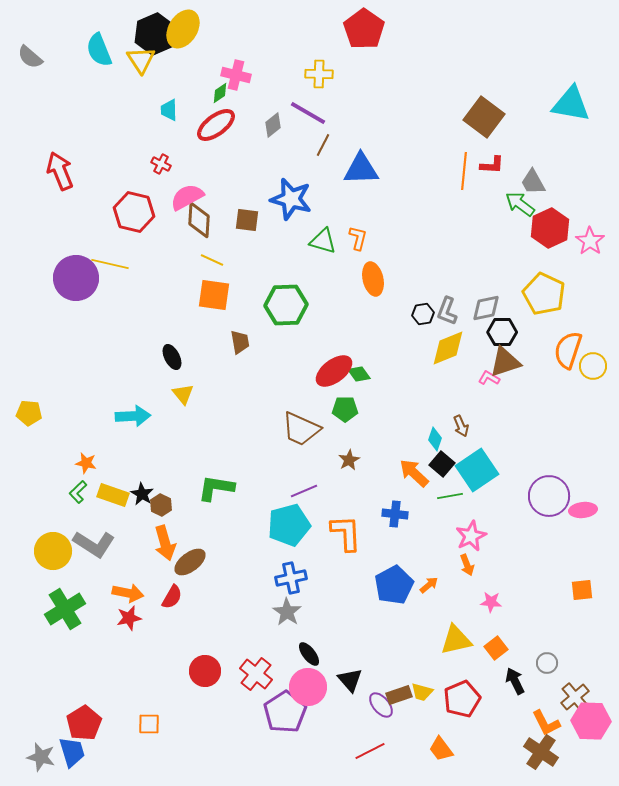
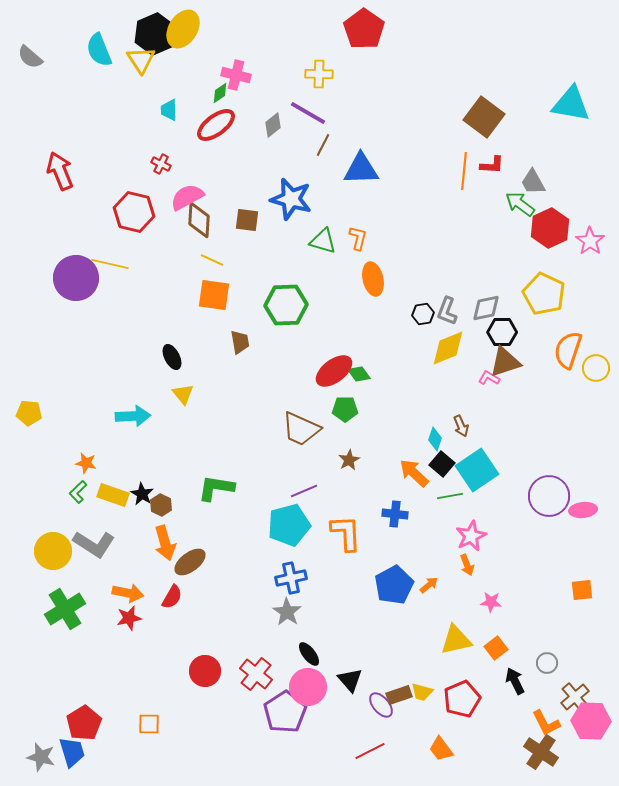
yellow circle at (593, 366): moved 3 px right, 2 px down
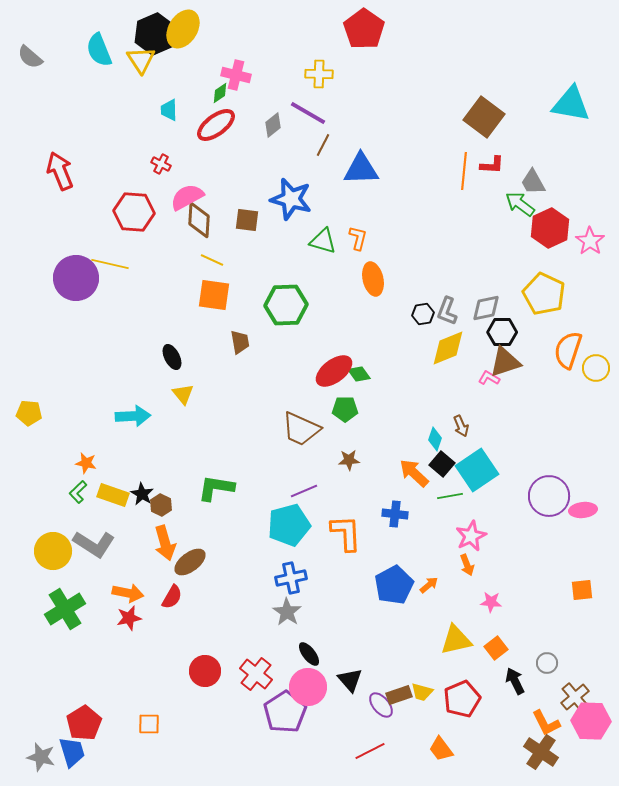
red hexagon at (134, 212): rotated 9 degrees counterclockwise
brown star at (349, 460): rotated 25 degrees clockwise
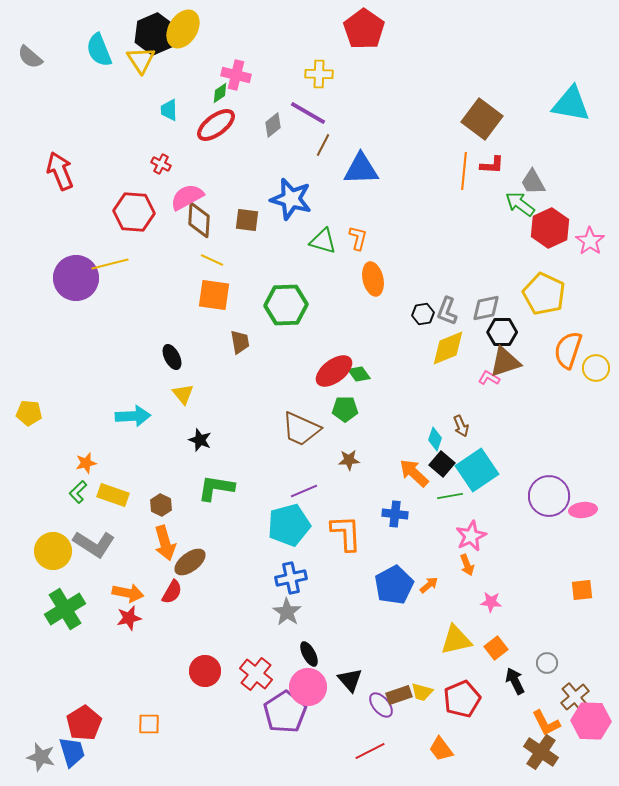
brown square at (484, 117): moved 2 px left, 2 px down
yellow line at (110, 264): rotated 27 degrees counterclockwise
orange star at (86, 463): rotated 25 degrees counterclockwise
black star at (142, 494): moved 58 px right, 54 px up; rotated 10 degrees counterclockwise
red semicircle at (172, 597): moved 5 px up
black ellipse at (309, 654): rotated 10 degrees clockwise
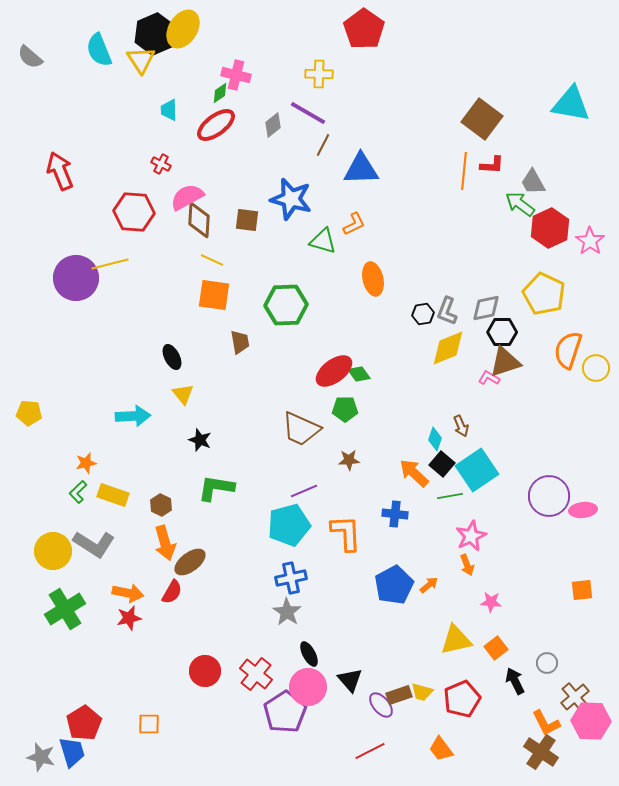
orange L-shape at (358, 238): moved 4 px left, 14 px up; rotated 50 degrees clockwise
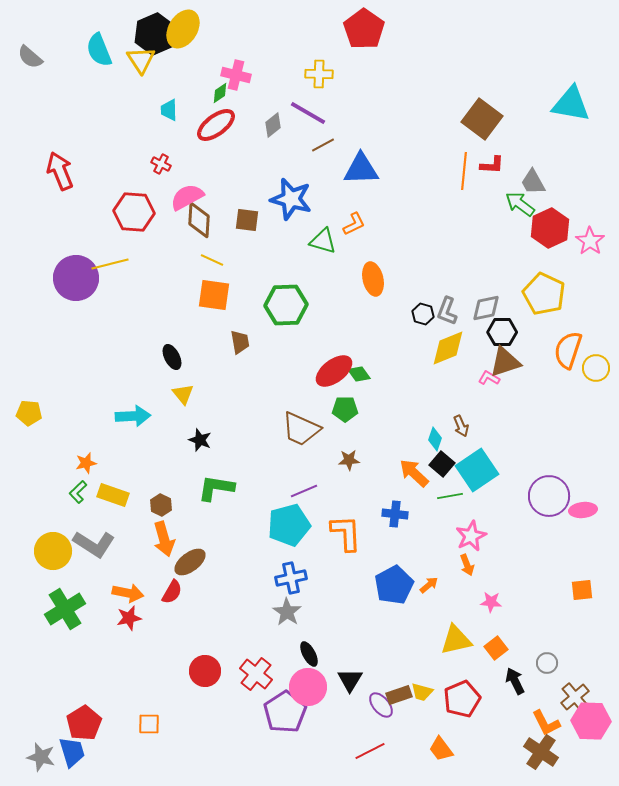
brown line at (323, 145): rotated 35 degrees clockwise
black hexagon at (423, 314): rotated 25 degrees clockwise
orange arrow at (165, 543): moved 1 px left, 4 px up
black triangle at (350, 680): rotated 12 degrees clockwise
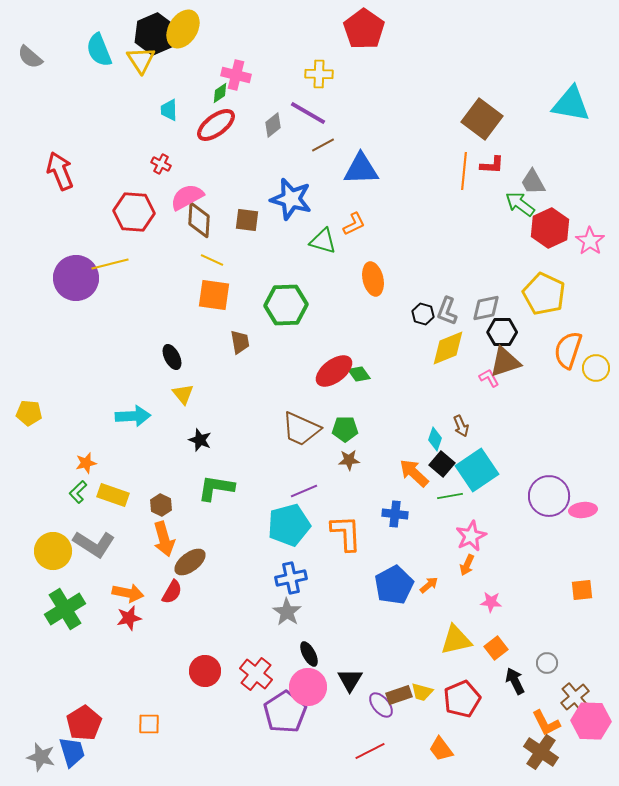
pink L-shape at (489, 378): rotated 30 degrees clockwise
green pentagon at (345, 409): moved 20 px down
orange arrow at (467, 565): rotated 45 degrees clockwise
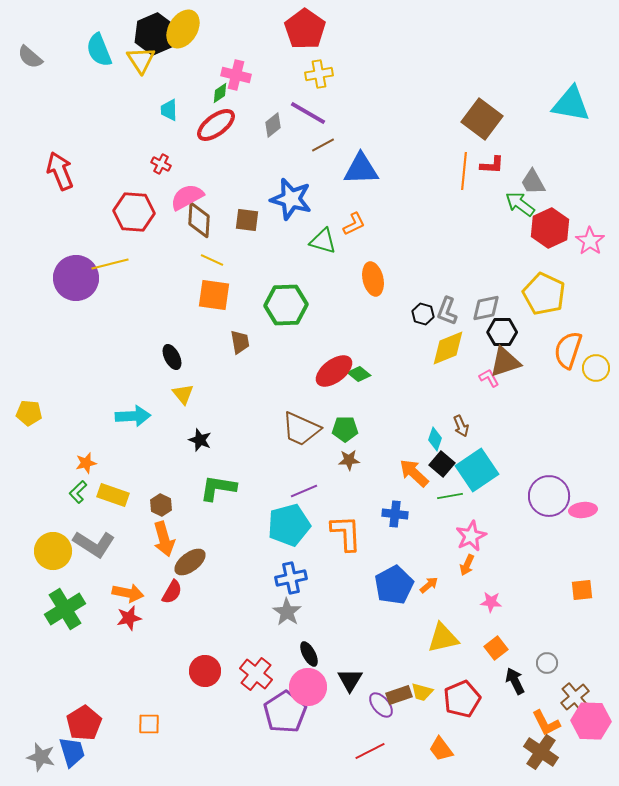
red pentagon at (364, 29): moved 59 px left
yellow cross at (319, 74): rotated 12 degrees counterclockwise
green diamond at (359, 374): rotated 15 degrees counterclockwise
green L-shape at (216, 488): moved 2 px right
yellow triangle at (456, 640): moved 13 px left, 2 px up
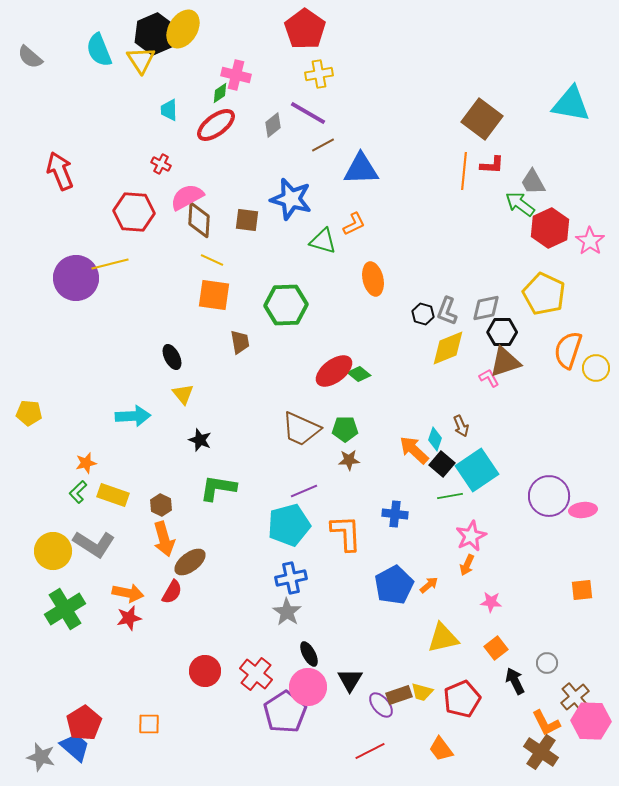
orange arrow at (414, 473): moved 23 px up
blue trapezoid at (72, 752): moved 3 px right, 5 px up; rotated 32 degrees counterclockwise
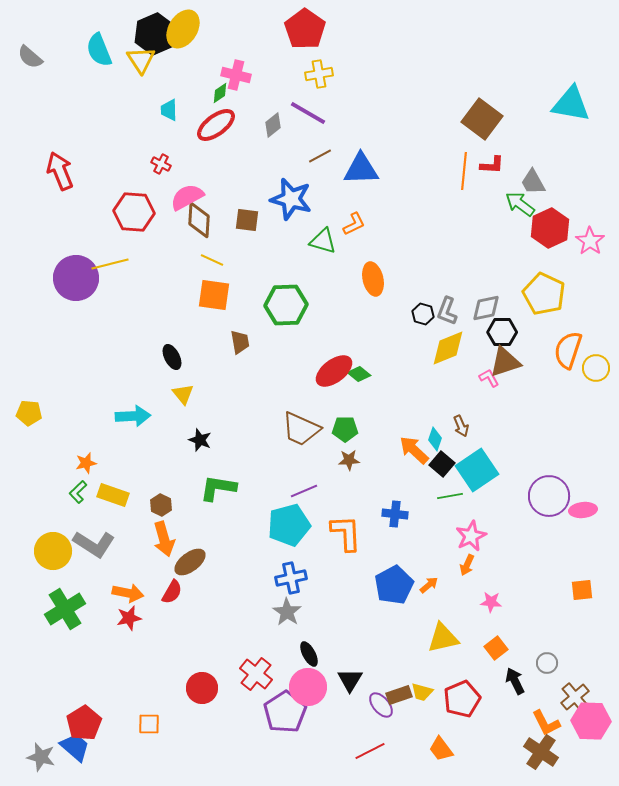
brown line at (323, 145): moved 3 px left, 11 px down
red circle at (205, 671): moved 3 px left, 17 px down
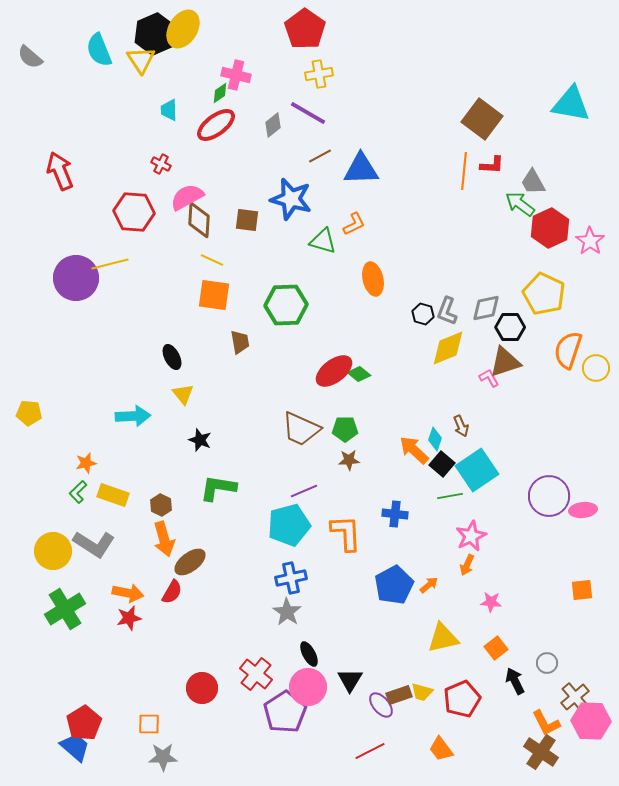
black hexagon at (502, 332): moved 8 px right, 5 px up
gray star at (41, 757): moved 122 px right; rotated 16 degrees counterclockwise
